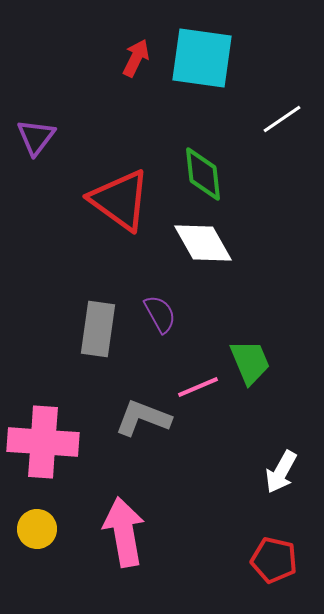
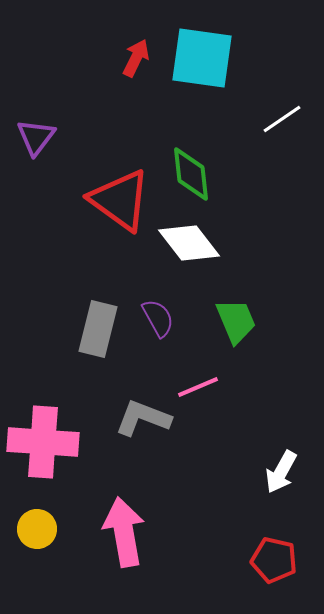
green diamond: moved 12 px left
white diamond: moved 14 px left; rotated 8 degrees counterclockwise
purple semicircle: moved 2 px left, 4 px down
gray rectangle: rotated 6 degrees clockwise
green trapezoid: moved 14 px left, 41 px up
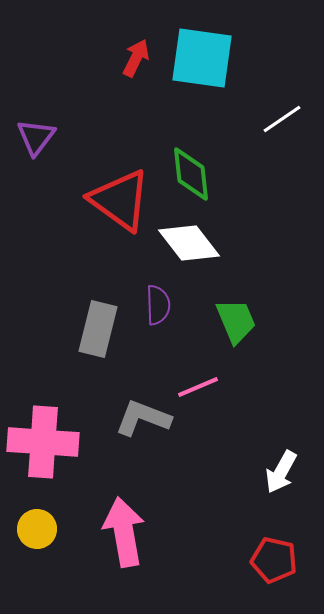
purple semicircle: moved 13 px up; rotated 27 degrees clockwise
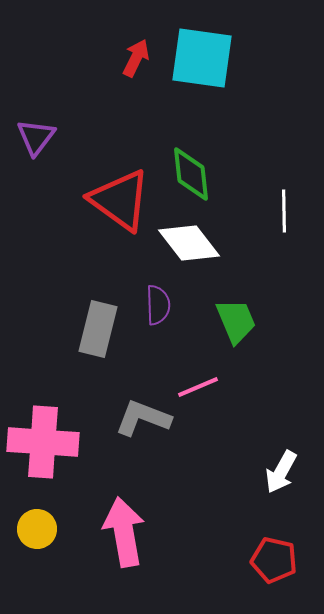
white line: moved 2 px right, 92 px down; rotated 57 degrees counterclockwise
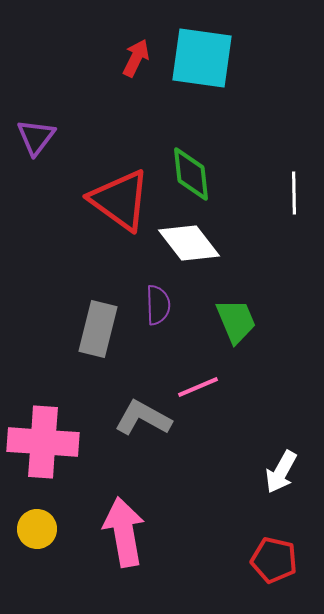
white line: moved 10 px right, 18 px up
gray L-shape: rotated 8 degrees clockwise
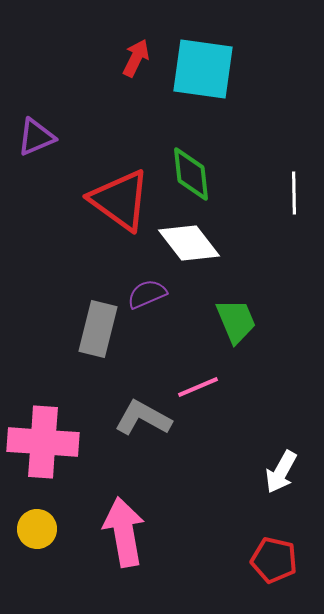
cyan square: moved 1 px right, 11 px down
purple triangle: rotated 30 degrees clockwise
purple semicircle: moved 11 px left, 11 px up; rotated 111 degrees counterclockwise
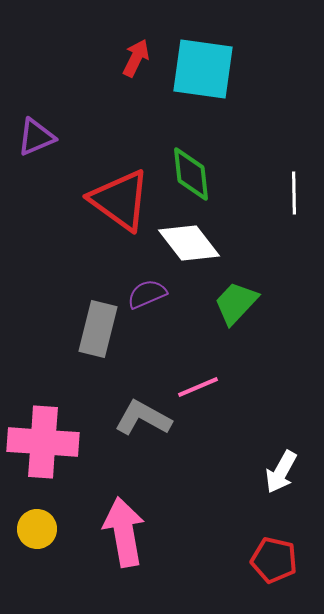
green trapezoid: moved 18 px up; rotated 114 degrees counterclockwise
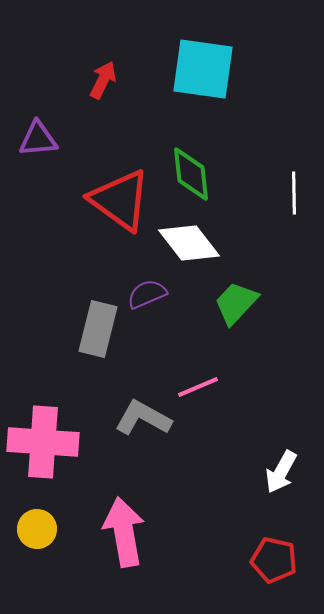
red arrow: moved 33 px left, 22 px down
purple triangle: moved 2 px right, 2 px down; rotated 18 degrees clockwise
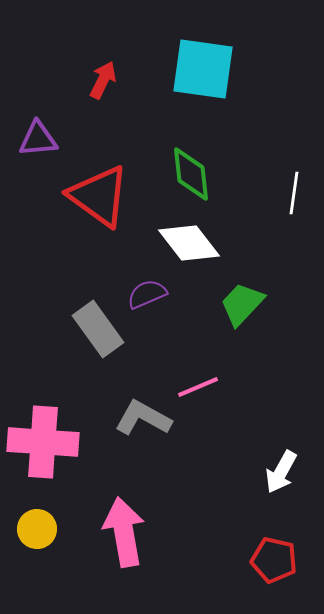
white line: rotated 9 degrees clockwise
red triangle: moved 21 px left, 4 px up
green trapezoid: moved 6 px right, 1 px down
gray rectangle: rotated 50 degrees counterclockwise
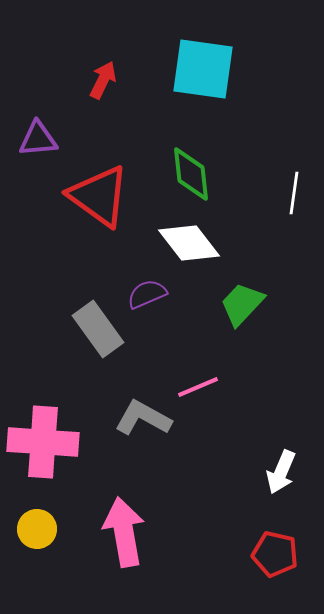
white arrow: rotated 6 degrees counterclockwise
red pentagon: moved 1 px right, 6 px up
